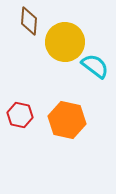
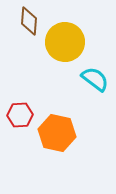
cyan semicircle: moved 13 px down
red hexagon: rotated 15 degrees counterclockwise
orange hexagon: moved 10 px left, 13 px down
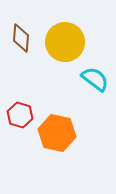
brown diamond: moved 8 px left, 17 px down
red hexagon: rotated 20 degrees clockwise
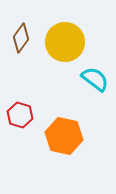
brown diamond: rotated 32 degrees clockwise
orange hexagon: moved 7 px right, 3 px down
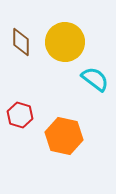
brown diamond: moved 4 px down; rotated 36 degrees counterclockwise
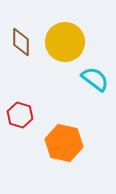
orange hexagon: moved 7 px down
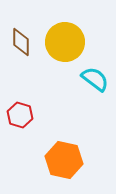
orange hexagon: moved 17 px down
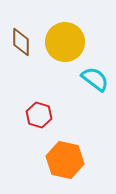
red hexagon: moved 19 px right
orange hexagon: moved 1 px right
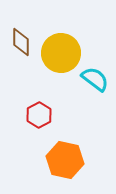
yellow circle: moved 4 px left, 11 px down
red hexagon: rotated 15 degrees clockwise
